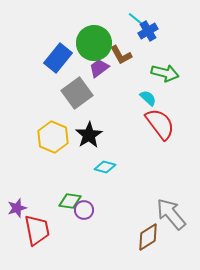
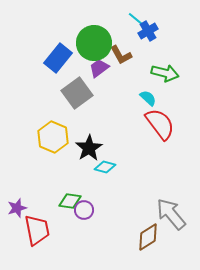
black star: moved 13 px down
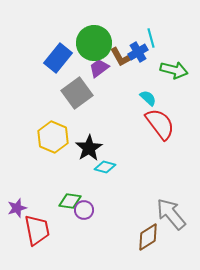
cyan line: moved 14 px right, 18 px down; rotated 36 degrees clockwise
blue cross: moved 10 px left, 21 px down
brown L-shape: moved 2 px down
green arrow: moved 9 px right, 3 px up
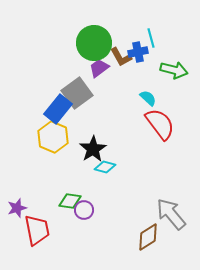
blue cross: rotated 18 degrees clockwise
blue rectangle: moved 51 px down
black star: moved 4 px right, 1 px down
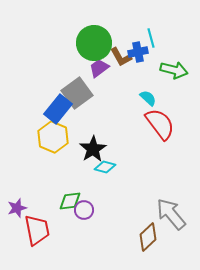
green diamond: rotated 15 degrees counterclockwise
brown diamond: rotated 12 degrees counterclockwise
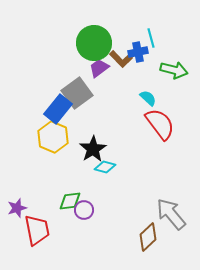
brown L-shape: moved 2 px down; rotated 15 degrees counterclockwise
